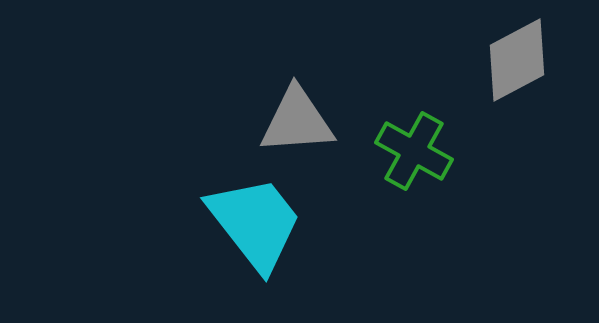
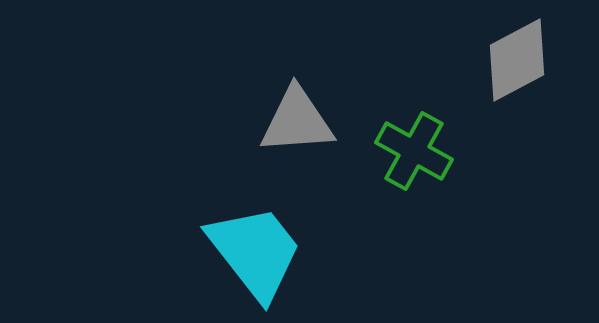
cyan trapezoid: moved 29 px down
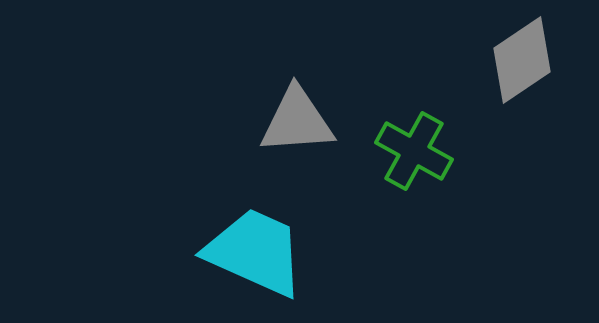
gray diamond: moved 5 px right; rotated 6 degrees counterclockwise
cyan trapezoid: rotated 28 degrees counterclockwise
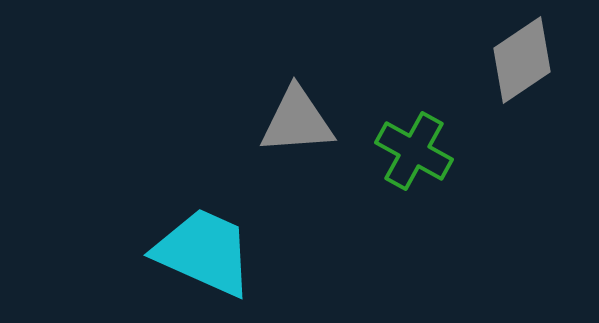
cyan trapezoid: moved 51 px left
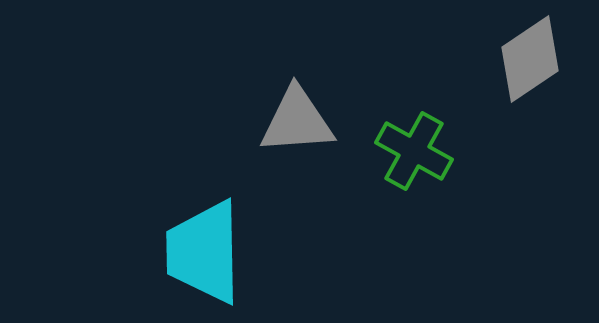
gray diamond: moved 8 px right, 1 px up
cyan trapezoid: rotated 115 degrees counterclockwise
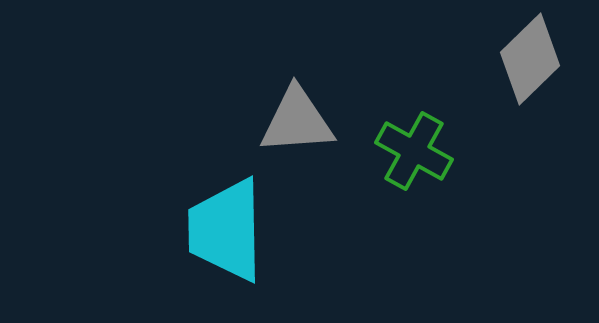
gray diamond: rotated 10 degrees counterclockwise
cyan trapezoid: moved 22 px right, 22 px up
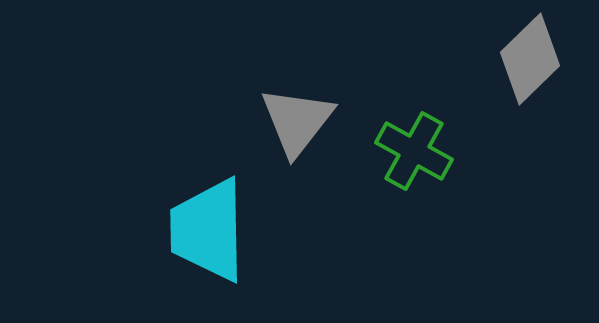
gray triangle: rotated 48 degrees counterclockwise
cyan trapezoid: moved 18 px left
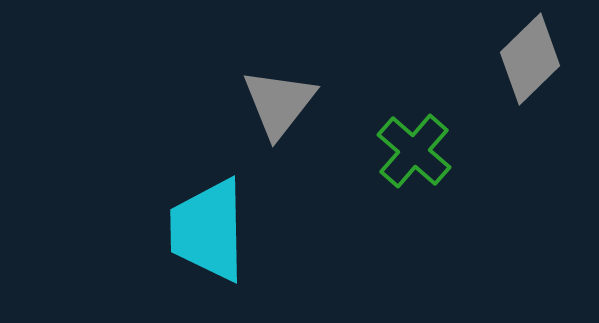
gray triangle: moved 18 px left, 18 px up
green cross: rotated 12 degrees clockwise
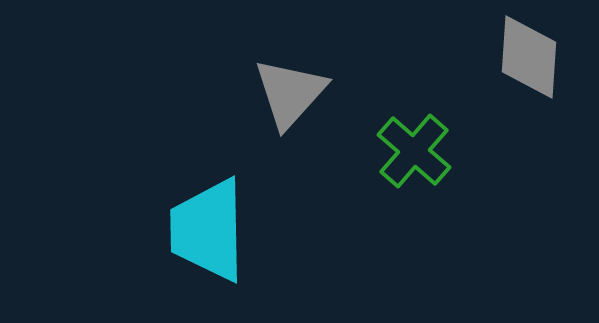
gray diamond: moved 1 px left, 2 px up; rotated 42 degrees counterclockwise
gray triangle: moved 11 px right, 10 px up; rotated 4 degrees clockwise
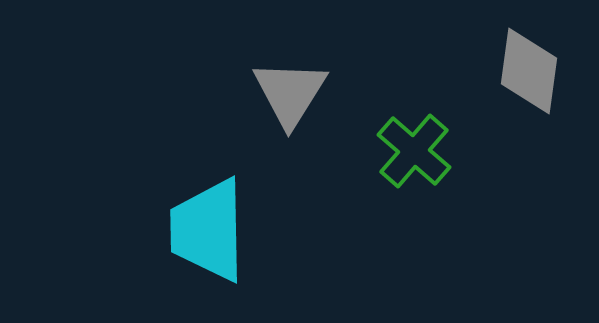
gray diamond: moved 14 px down; rotated 4 degrees clockwise
gray triangle: rotated 10 degrees counterclockwise
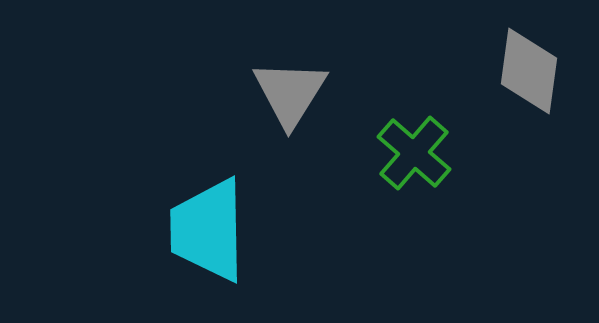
green cross: moved 2 px down
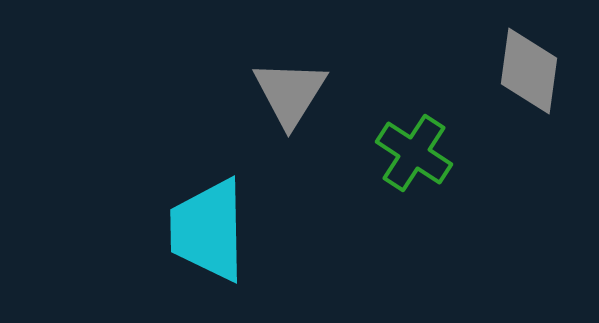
green cross: rotated 8 degrees counterclockwise
